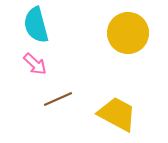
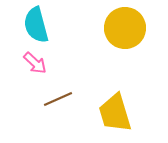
yellow circle: moved 3 px left, 5 px up
pink arrow: moved 1 px up
yellow trapezoid: moved 2 px left, 1 px up; rotated 135 degrees counterclockwise
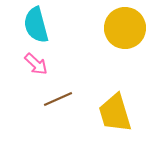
pink arrow: moved 1 px right, 1 px down
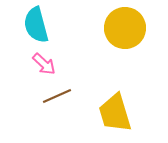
pink arrow: moved 8 px right
brown line: moved 1 px left, 3 px up
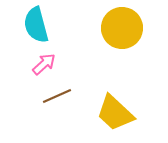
yellow circle: moved 3 px left
pink arrow: rotated 85 degrees counterclockwise
yellow trapezoid: rotated 30 degrees counterclockwise
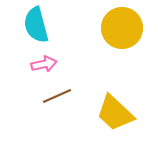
pink arrow: rotated 30 degrees clockwise
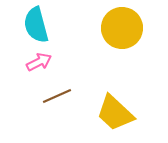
pink arrow: moved 5 px left, 2 px up; rotated 15 degrees counterclockwise
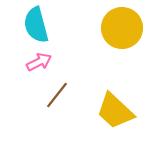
brown line: moved 1 px up; rotated 28 degrees counterclockwise
yellow trapezoid: moved 2 px up
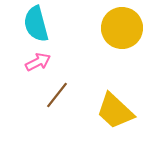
cyan semicircle: moved 1 px up
pink arrow: moved 1 px left
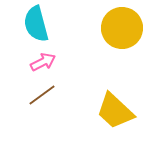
pink arrow: moved 5 px right
brown line: moved 15 px left; rotated 16 degrees clockwise
